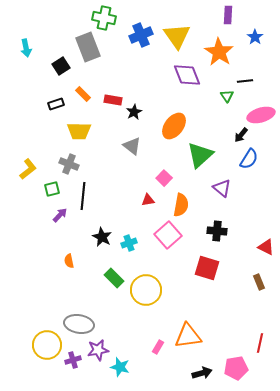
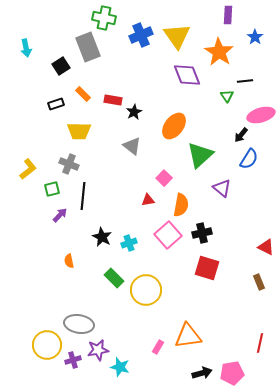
black cross at (217, 231): moved 15 px left, 2 px down; rotated 18 degrees counterclockwise
pink pentagon at (236, 368): moved 4 px left, 5 px down
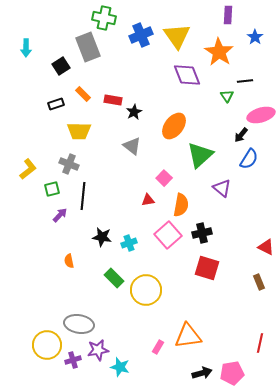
cyan arrow at (26, 48): rotated 12 degrees clockwise
black star at (102, 237): rotated 18 degrees counterclockwise
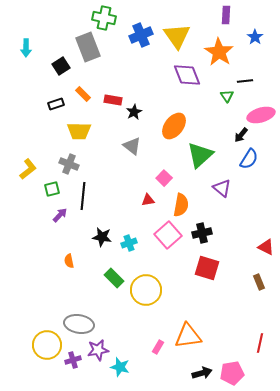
purple rectangle at (228, 15): moved 2 px left
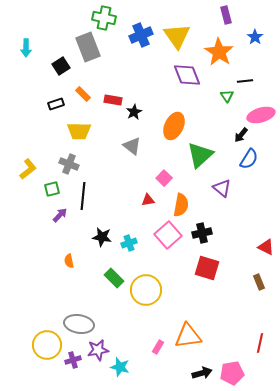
purple rectangle at (226, 15): rotated 18 degrees counterclockwise
orange ellipse at (174, 126): rotated 12 degrees counterclockwise
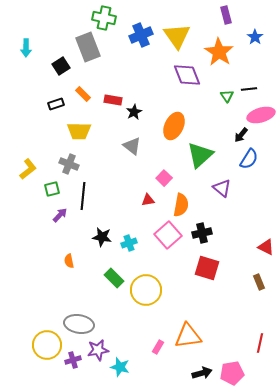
black line at (245, 81): moved 4 px right, 8 px down
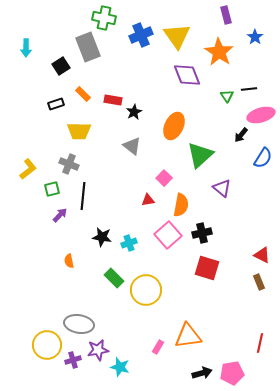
blue semicircle at (249, 159): moved 14 px right, 1 px up
red triangle at (266, 247): moved 4 px left, 8 px down
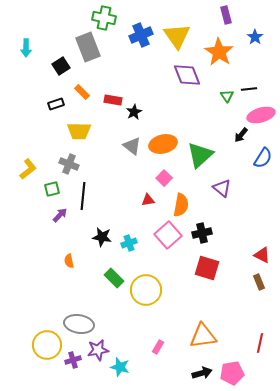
orange rectangle at (83, 94): moved 1 px left, 2 px up
orange ellipse at (174, 126): moved 11 px left, 18 px down; rotated 52 degrees clockwise
orange triangle at (188, 336): moved 15 px right
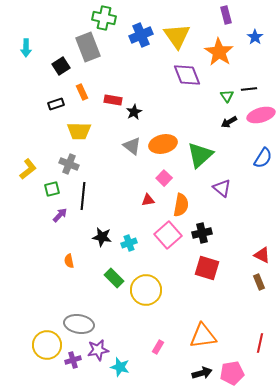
orange rectangle at (82, 92): rotated 21 degrees clockwise
black arrow at (241, 135): moved 12 px left, 13 px up; rotated 21 degrees clockwise
